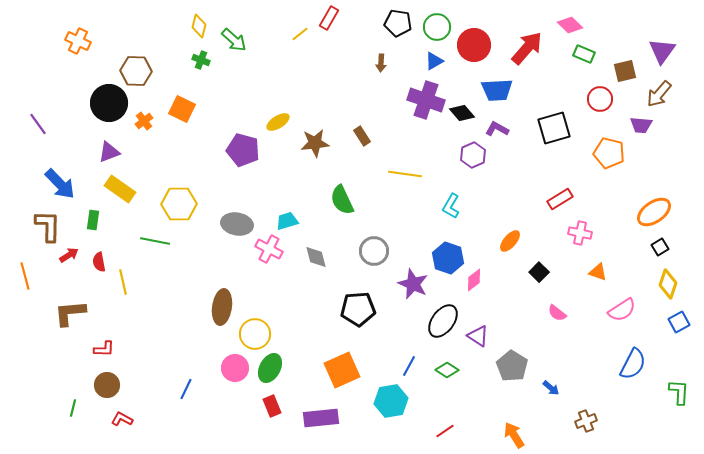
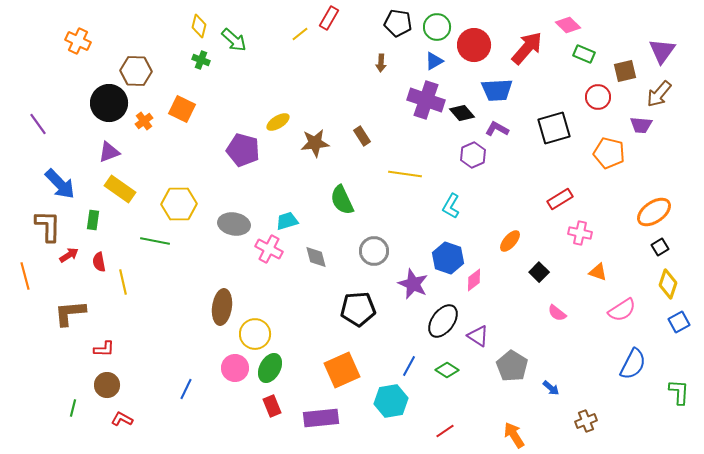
pink diamond at (570, 25): moved 2 px left
red circle at (600, 99): moved 2 px left, 2 px up
gray ellipse at (237, 224): moved 3 px left
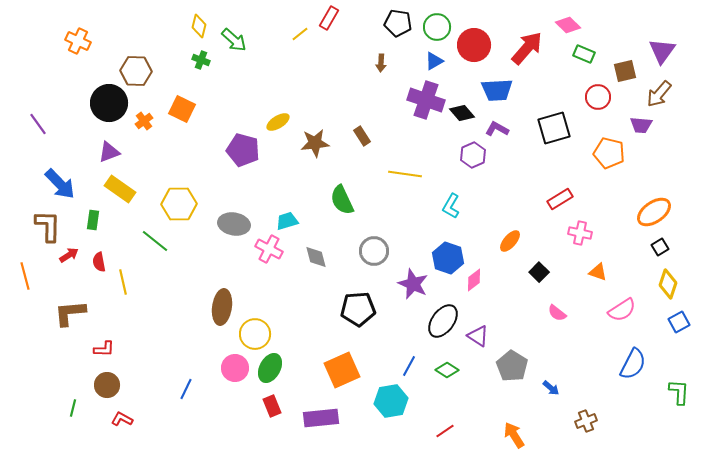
green line at (155, 241): rotated 28 degrees clockwise
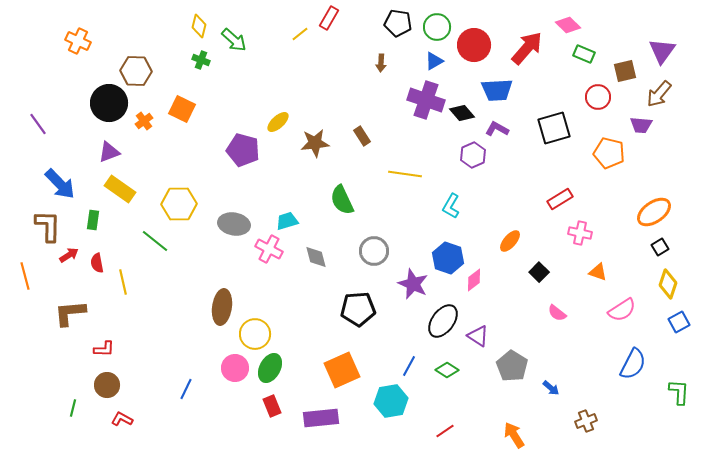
yellow ellipse at (278, 122): rotated 10 degrees counterclockwise
red semicircle at (99, 262): moved 2 px left, 1 px down
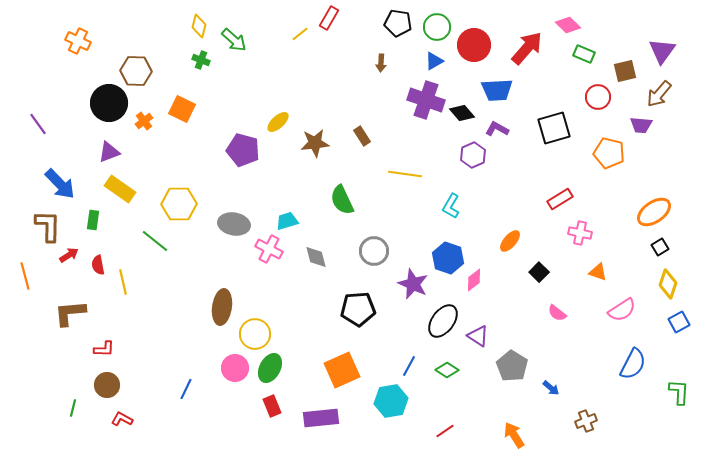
red semicircle at (97, 263): moved 1 px right, 2 px down
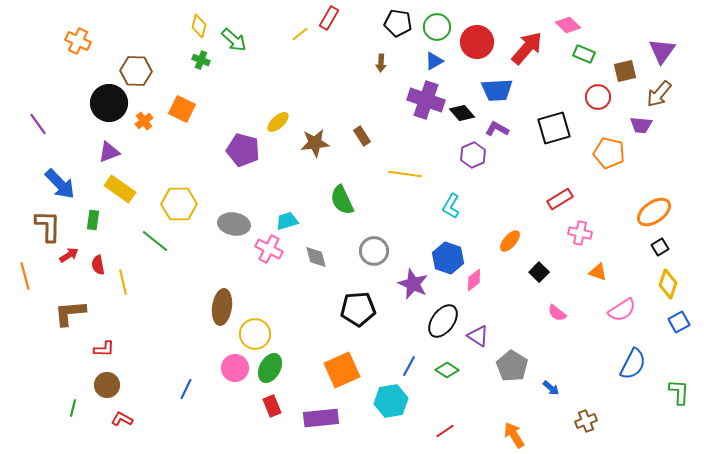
red circle at (474, 45): moved 3 px right, 3 px up
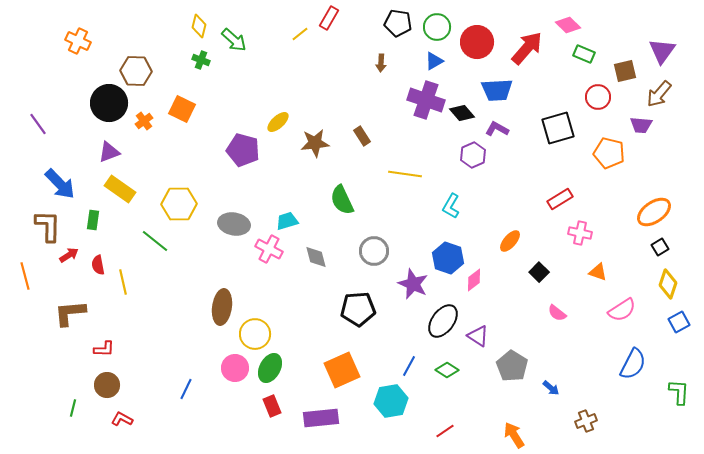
black square at (554, 128): moved 4 px right
